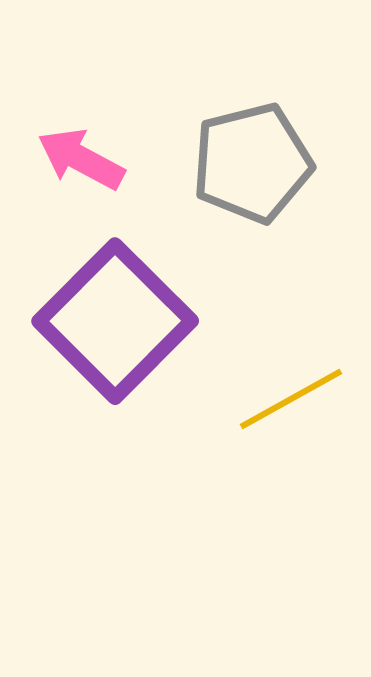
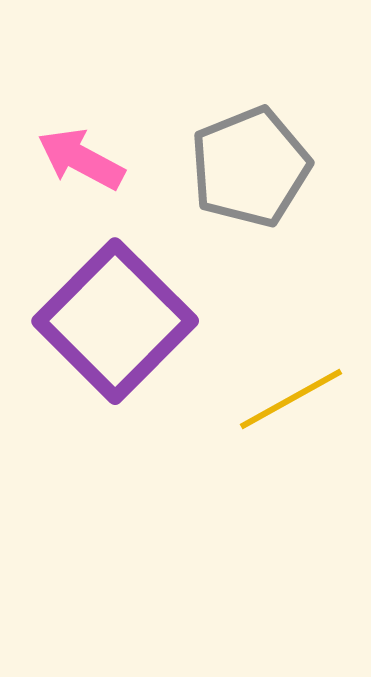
gray pentagon: moved 2 px left, 4 px down; rotated 8 degrees counterclockwise
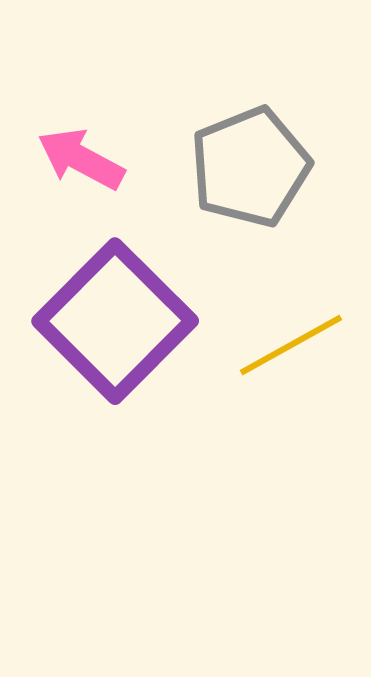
yellow line: moved 54 px up
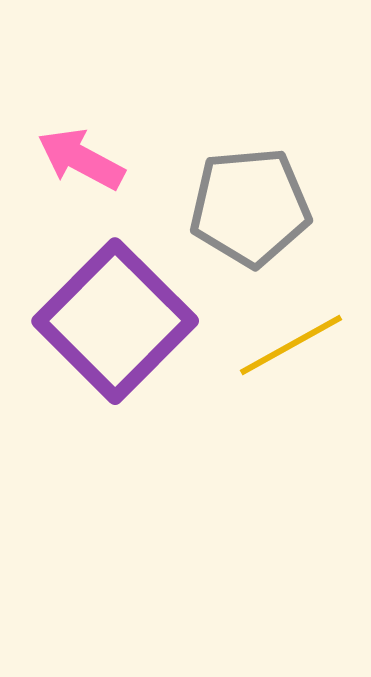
gray pentagon: moved 40 px down; rotated 17 degrees clockwise
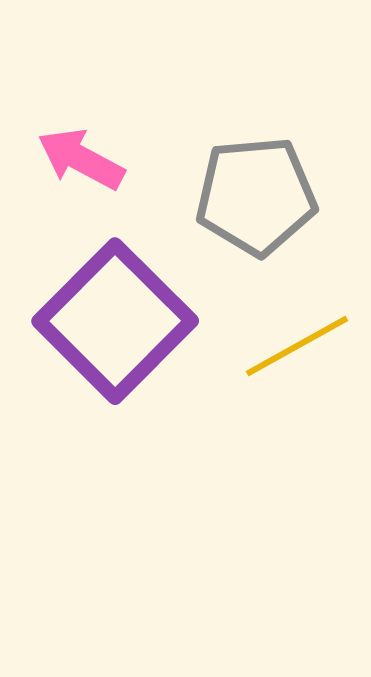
gray pentagon: moved 6 px right, 11 px up
yellow line: moved 6 px right, 1 px down
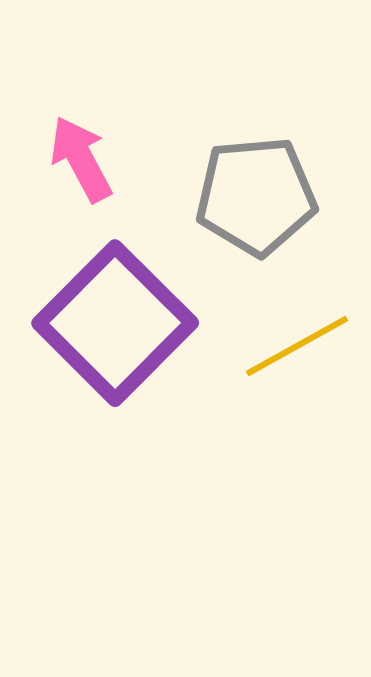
pink arrow: rotated 34 degrees clockwise
purple square: moved 2 px down
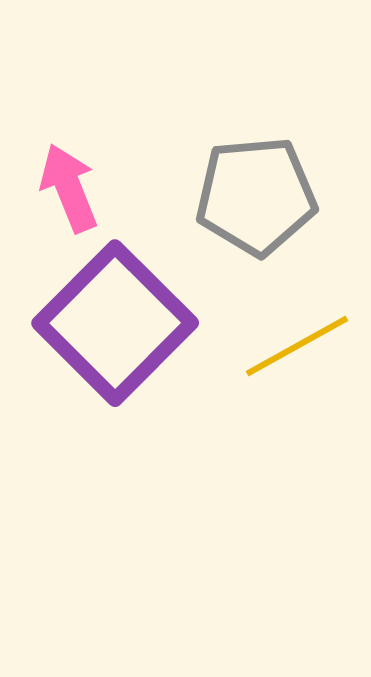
pink arrow: moved 12 px left, 29 px down; rotated 6 degrees clockwise
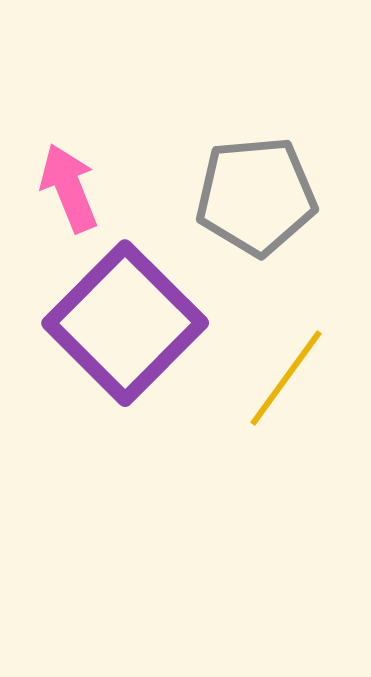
purple square: moved 10 px right
yellow line: moved 11 px left, 32 px down; rotated 25 degrees counterclockwise
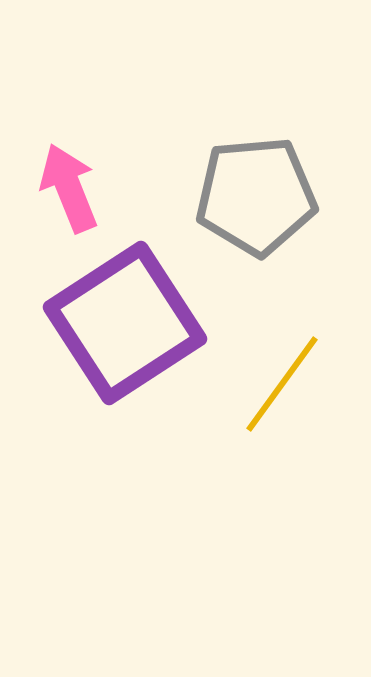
purple square: rotated 12 degrees clockwise
yellow line: moved 4 px left, 6 px down
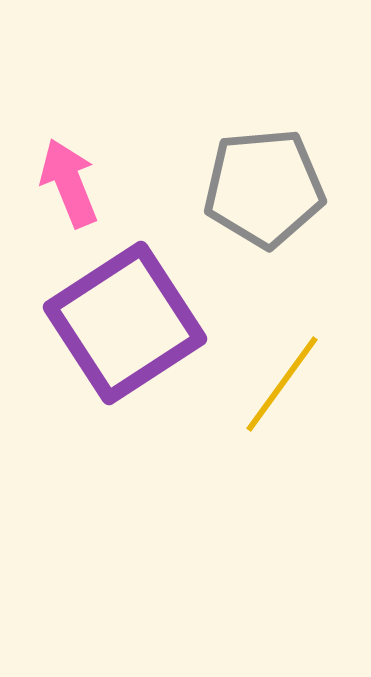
pink arrow: moved 5 px up
gray pentagon: moved 8 px right, 8 px up
